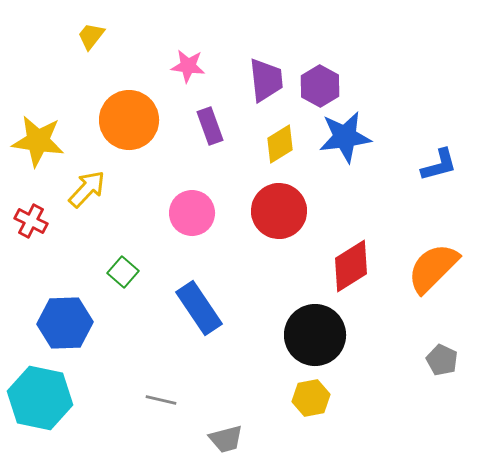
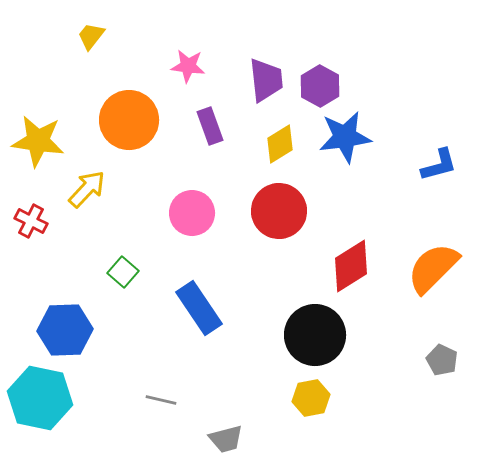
blue hexagon: moved 7 px down
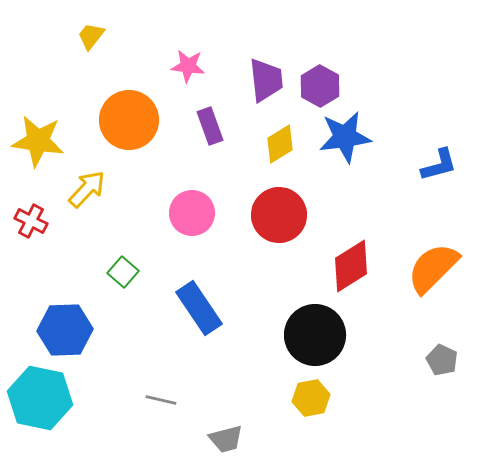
red circle: moved 4 px down
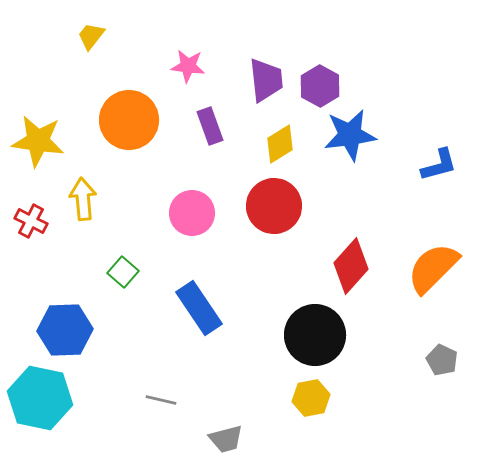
blue star: moved 5 px right, 2 px up
yellow arrow: moved 4 px left, 10 px down; rotated 48 degrees counterclockwise
red circle: moved 5 px left, 9 px up
red diamond: rotated 16 degrees counterclockwise
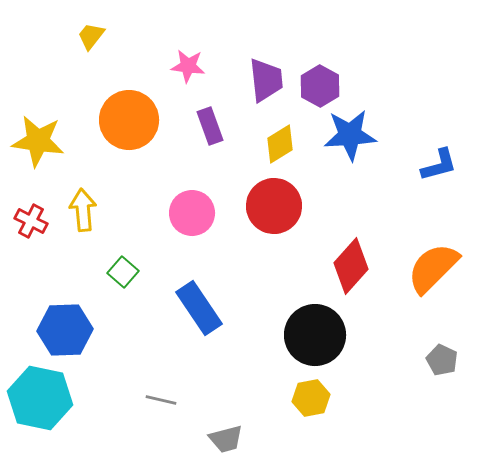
blue star: rotated 4 degrees clockwise
yellow arrow: moved 11 px down
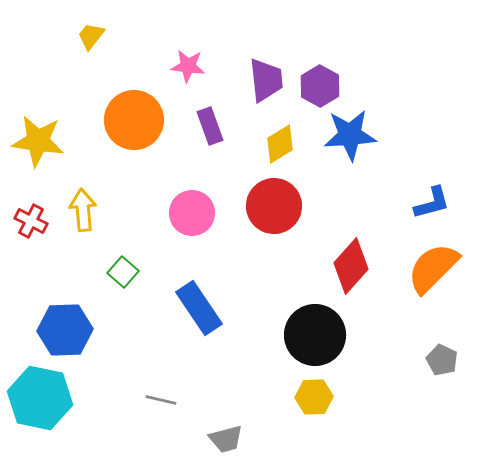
orange circle: moved 5 px right
blue L-shape: moved 7 px left, 38 px down
yellow hexagon: moved 3 px right, 1 px up; rotated 9 degrees clockwise
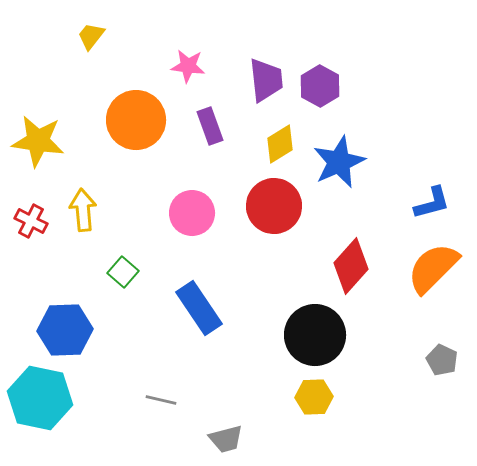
orange circle: moved 2 px right
blue star: moved 11 px left, 27 px down; rotated 20 degrees counterclockwise
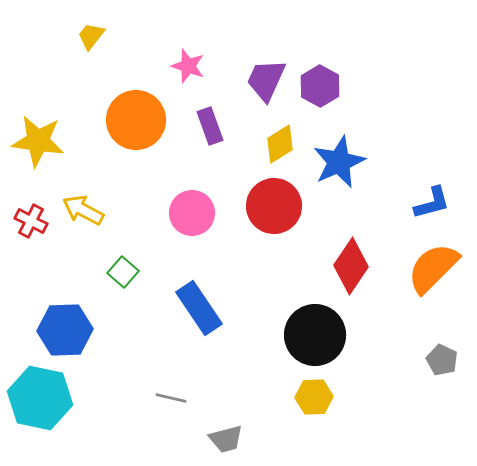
pink star: rotated 12 degrees clockwise
purple trapezoid: rotated 150 degrees counterclockwise
yellow arrow: rotated 57 degrees counterclockwise
red diamond: rotated 8 degrees counterclockwise
gray line: moved 10 px right, 2 px up
